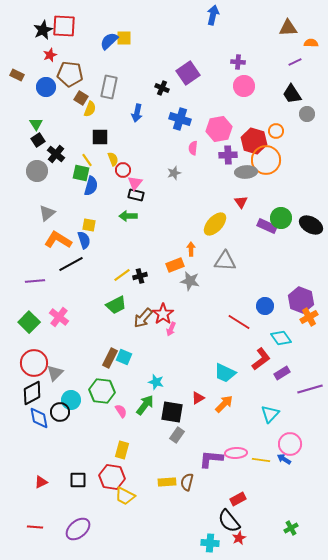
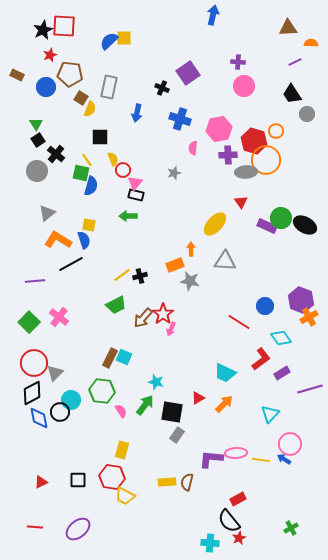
black ellipse at (311, 225): moved 6 px left
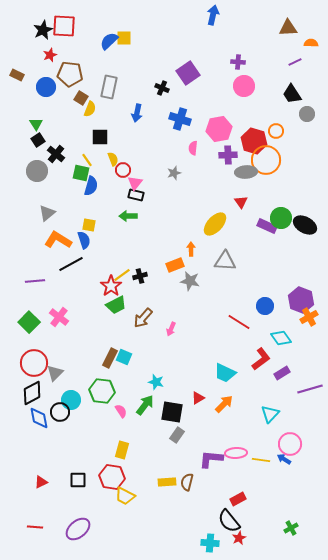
red star at (163, 314): moved 52 px left, 28 px up
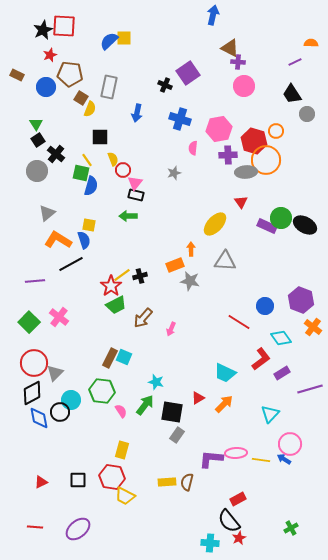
brown triangle at (288, 28): moved 58 px left, 20 px down; rotated 30 degrees clockwise
black cross at (162, 88): moved 3 px right, 3 px up
orange cross at (309, 317): moved 4 px right, 10 px down; rotated 24 degrees counterclockwise
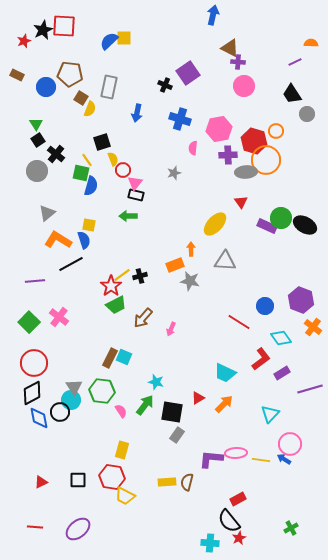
red star at (50, 55): moved 26 px left, 14 px up
black square at (100, 137): moved 2 px right, 5 px down; rotated 18 degrees counterclockwise
gray triangle at (55, 373): moved 19 px right, 14 px down; rotated 18 degrees counterclockwise
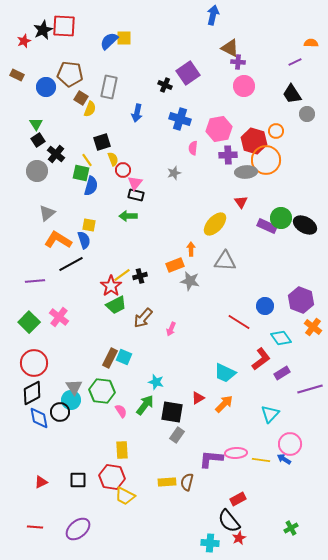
yellow rectangle at (122, 450): rotated 18 degrees counterclockwise
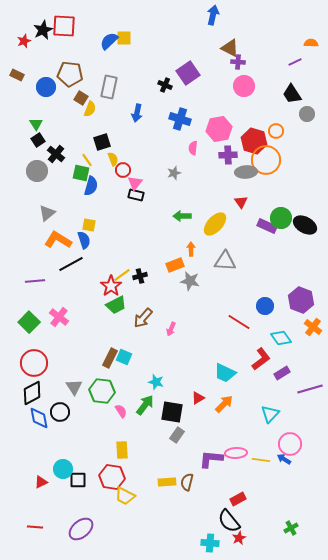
green arrow at (128, 216): moved 54 px right
cyan circle at (71, 400): moved 8 px left, 69 px down
purple ellipse at (78, 529): moved 3 px right
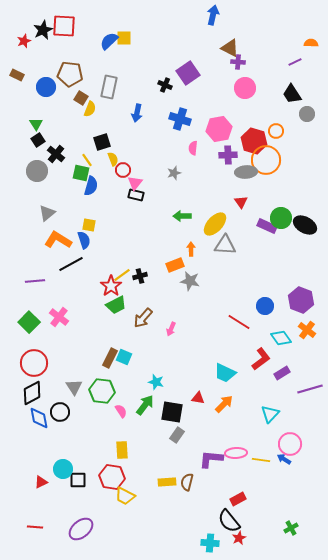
pink circle at (244, 86): moved 1 px right, 2 px down
gray triangle at (225, 261): moved 16 px up
orange cross at (313, 327): moved 6 px left, 3 px down
red triangle at (198, 398): rotated 40 degrees clockwise
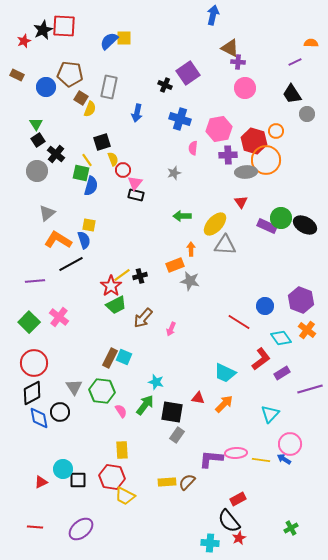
brown semicircle at (187, 482): rotated 30 degrees clockwise
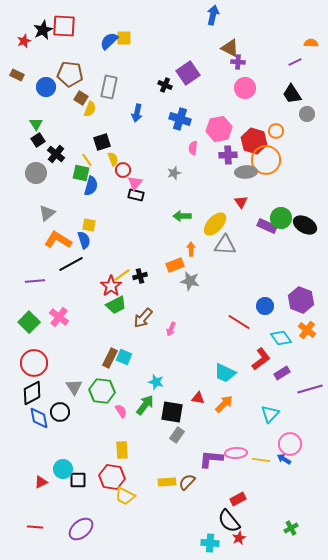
gray circle at (37, 171): moved 1 px left, 2 px down
